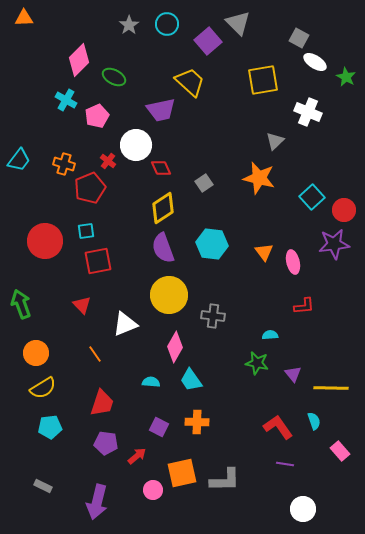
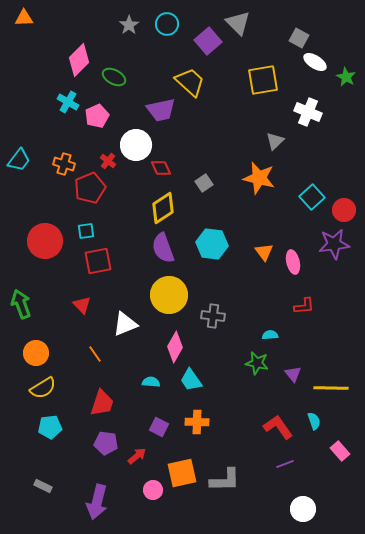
cyan cross at (66, 100): moved 2 px right, 2 px down
purple line at (285, 464): rotated 30 degrees counterclockwise
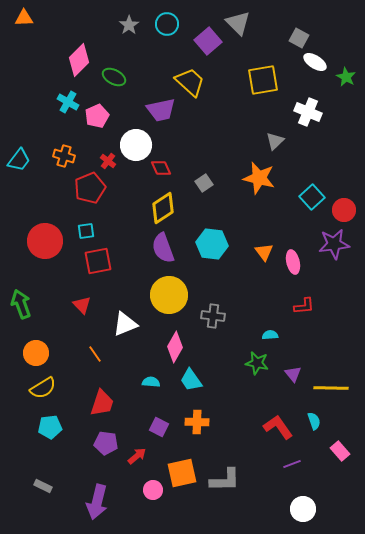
orange cross at (64, 164): moved 8 px up
purple line at (285, 464): moved 7 px right
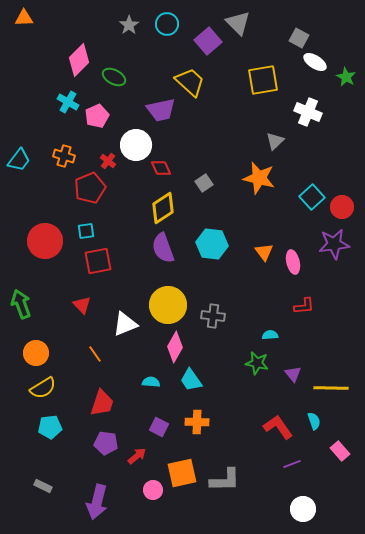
red circle at (344, 210): moved 2 px left, 3 px up
yellow circle at (169, 295): moved 1 px left, 10 px down
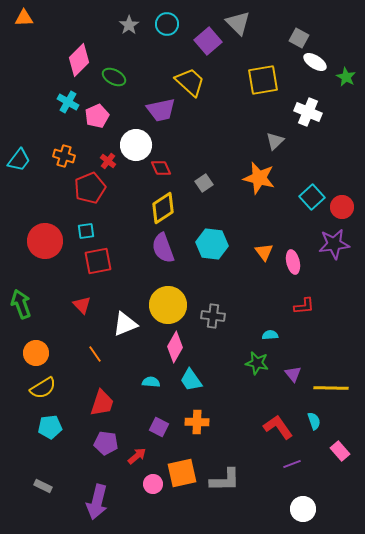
pink circle at (153, 490): moved 6 px up
